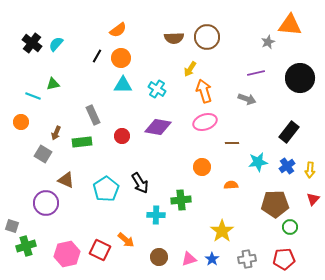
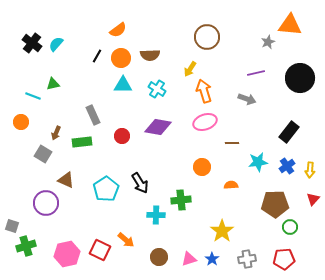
brown semicircle at (174, 38): moved 24 px left, 17 px down
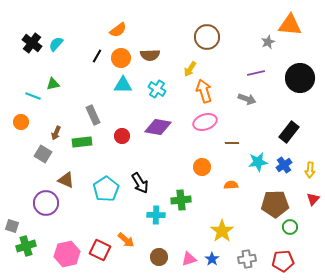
blue cross at (287, 166): moved 3 px left, 1 px up
red pentagon at (284, 259): moved 1 px left, 2 px down
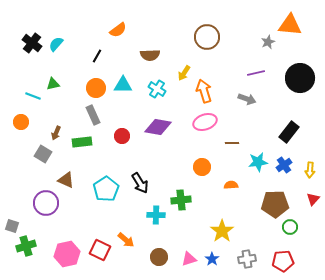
orange circle at (121, 58): moved 25 px left, 30 px down
yellow arrow at (190, 69): moved 6 px left, 4 px down
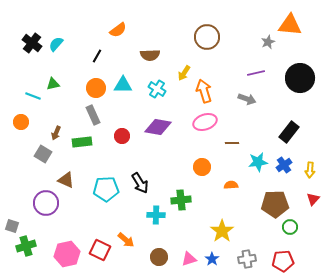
cyan pentagon at (106, 189): rotated 30 degrees clockwise
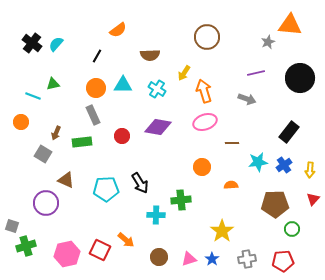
green circle at (290, 227): moved 2 px right, 2 px down
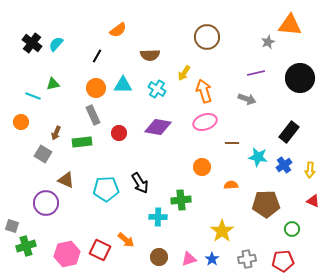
red circle at (122, 136): moved 3 px left, 3 px up
cyan star at (258, 162): moved 5 px up; rotated 18 degrees clockwise
red triangle at (313, 199): moved 2 px down; rotated 48 degrees counterclockwise
brown pentagon at (275, 204): moved 9 px left
cyan cross at (156, 215): moved 2 px right, 2 px down
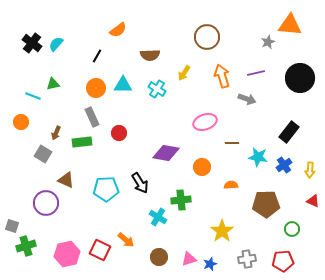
orange arrow at (204, 91): moved 18 px right, 15 px up
gray rectangle at (93, 115): moved 1 px left, 2 px down
purple diamond at (158, 127): moved 8 px right, 26 px down
cyan cross at (158, 217): rotated 30 degrees clockwise
blue star at (212, 259): moved 2 px left, 5 px down; rotated 16 degrees clockwise
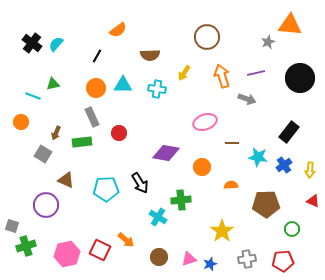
cyan cross at (157, 89): rotated 24 degrees counterclockwise
purple circle at (46, 203): moved 2 px down
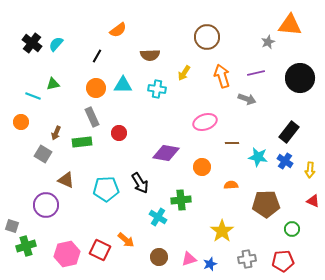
blue cross at (284, 165): moved 1 px right, 4 px up; rotated 21 degrees counterclockwise
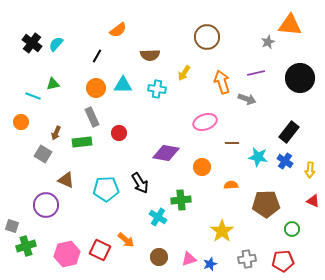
orange arrow at (222, 76): moved 6 px down
